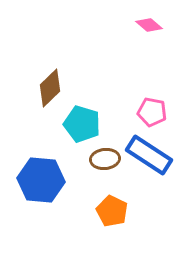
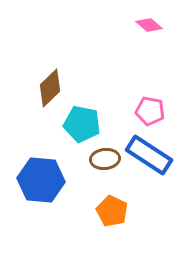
pink pentagon: moved 2 px left, 1 px up
cyan pentagon: rotated 6 degrees counterclockwise
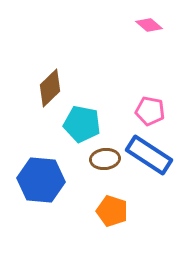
orange pentagon: rotated 8 degrees counterclockwise
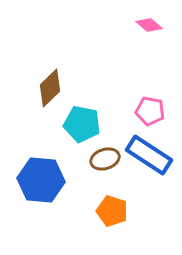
brown ellipse: rotated 12 degrees counterclockwise
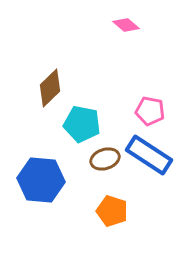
pink diamond: moved 23 px left
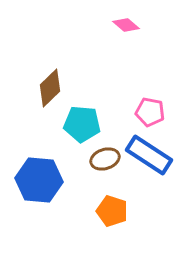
pink pentagon: moved 1 px down
cyan pentagon: rotated 6 degrees counterclockwise
blue hexagon: moved 2 px left
